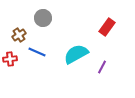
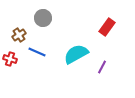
red cross: rotated 24 degrees clockwise
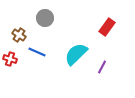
gray circle: moved 2 px right
brown cross: rotated 24 degrees counterclockwise
cyan semicircle: rotated 15 degrees counterclockwise
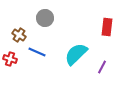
red rectangle: rotated 30 degrees counterclockwise
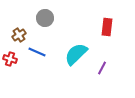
brown cross: rotated 24 degrees clockwise
purple line: moved 1 px down
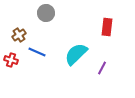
gray circle: moved 1 px right, 5 px up
red cross: moved 1 px right, 1 px down
